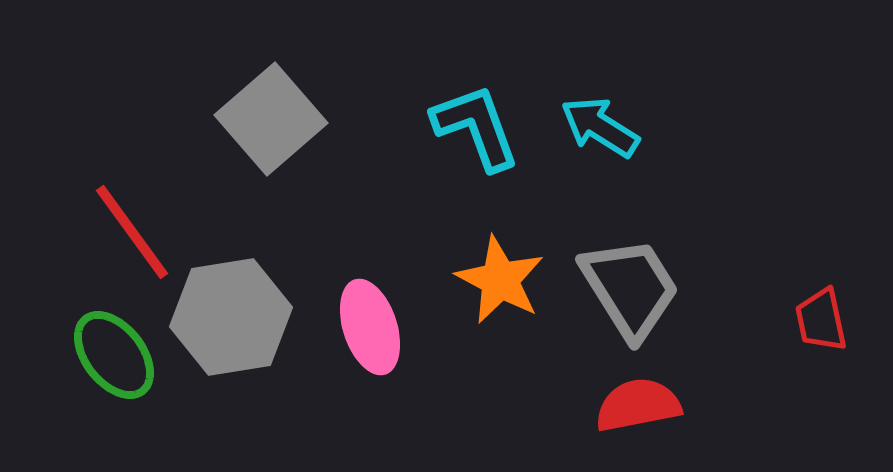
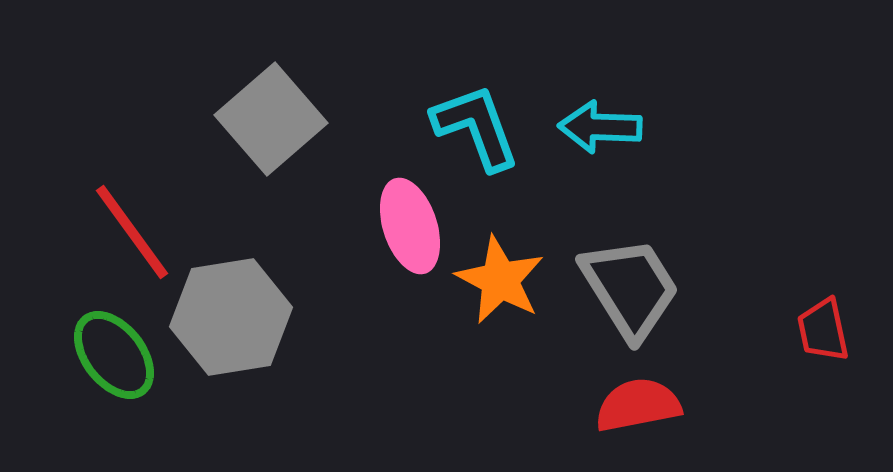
cyan arrow: rotated 30 degrees counterclockwise
red trapezoid: moved 2 px right, 10 px down
pink ellipse: moved 40 px right, 101 px up
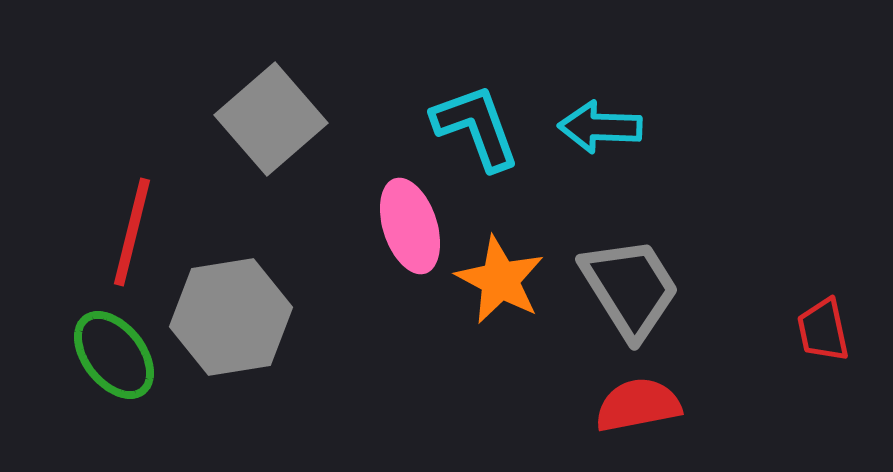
red line: rotated 50 degrees clockwise
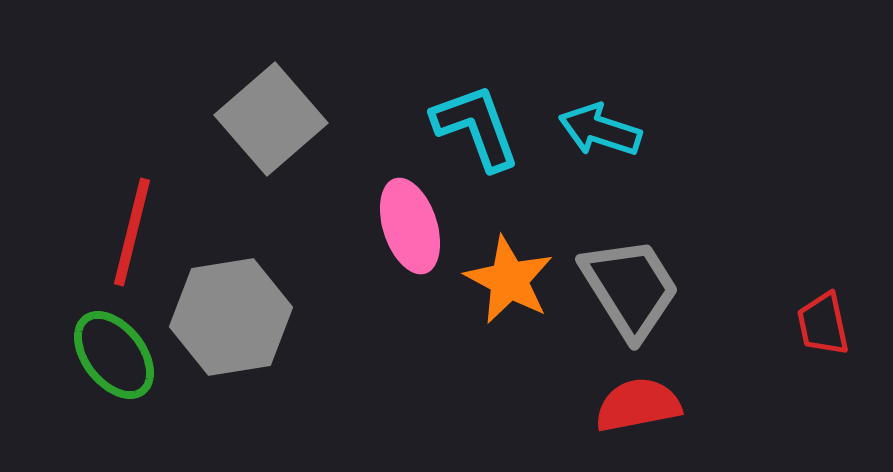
cyan arrow: moved 3 px down; rotated 16 degrees clockwise
orange star: moved 9 px right
red trapezoid: moved 6 px up
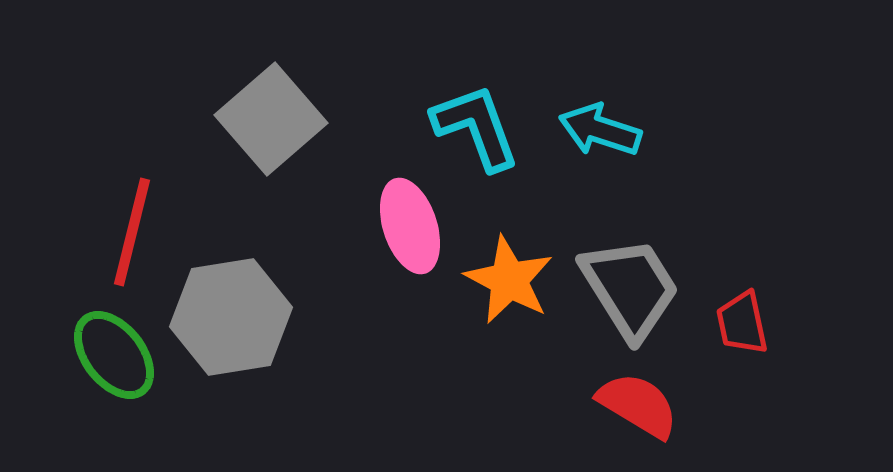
red trapezoid: moved 81 px left, 1 px up
red semicircle: rotated 42 degrees clockwise
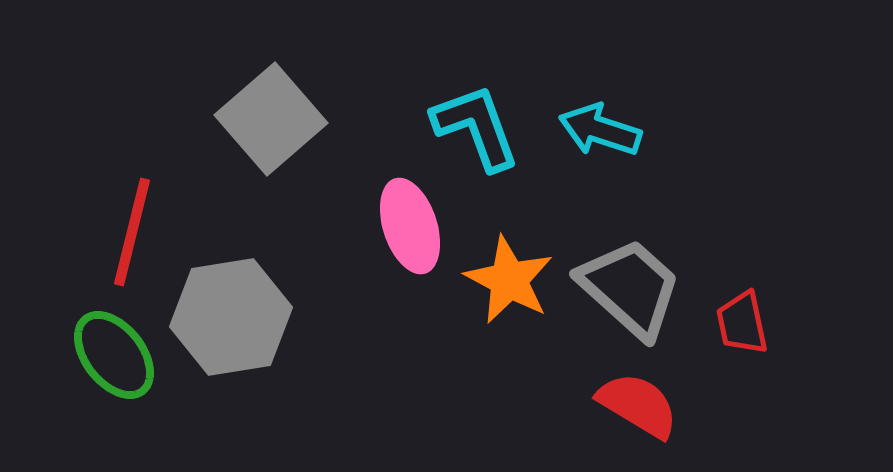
gray trapezoid: rotated 16 degrees counterclockwise
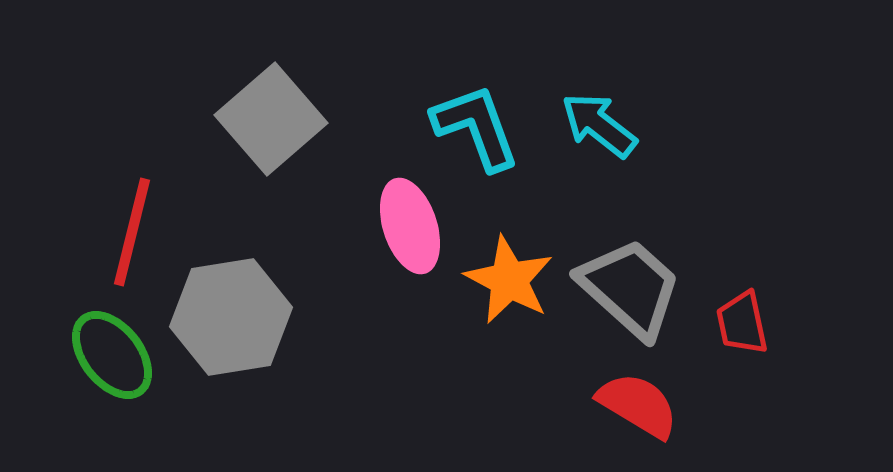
cyan arrow: moved 1 px left, 5 px up; rotated 20 degrees clockwise
green ellipse: moved 2 px left
